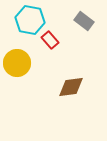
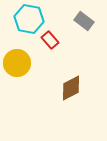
cyan hexagon: moved 1 px left, 1 px up
brown diamond: moved 1 px down; rotated 20 degrees counterclockwise
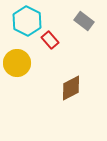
cyan hexagon: moved 2 px left, 2 px down; rotated 16 degrees clockwise
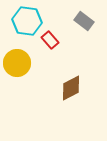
cyan hexagon: rotated 20 degrees counterclockwise
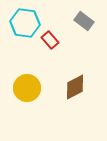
cyan hexagon: moved 2 px left, 2 px down
yellow circle: moved 10 px right, 25 px down
brown diamond: moved 4 px right, 1 px up
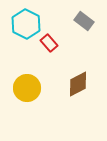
cyan hexagon: moved 1 px right, 1 px down; rotated 20 degrees clockwise
red rectangle: moved 1 px left, 3 px down
brown diamond: moved 3 px right, 3 px up
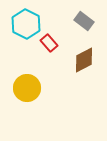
brown diamond: moved 6 px right, 24 px up
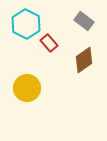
brown diamond: rotated 8 degrees counterclockwise
